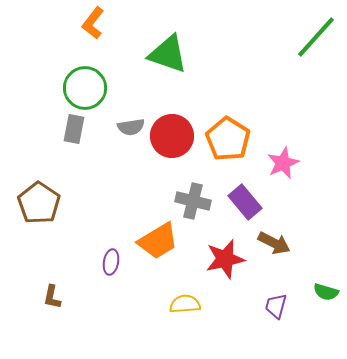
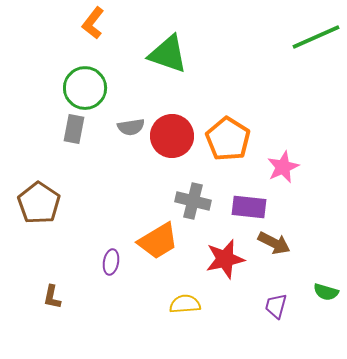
green line: rotated 24 degrees clockwise
pink star: moved 4 px down
purple rectangle: moved 4 px right, 5 px down; rotated 44 degrees counterclockwise
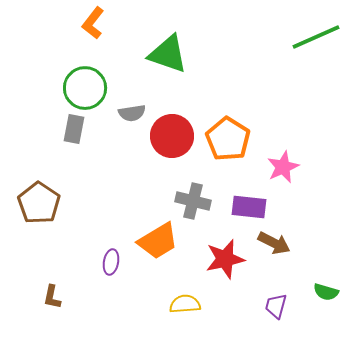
gray semicircle: moved 1 px right, 14 px up
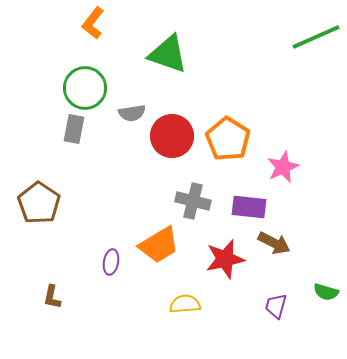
orange trapezoid: moved 1 px right, 4 px down
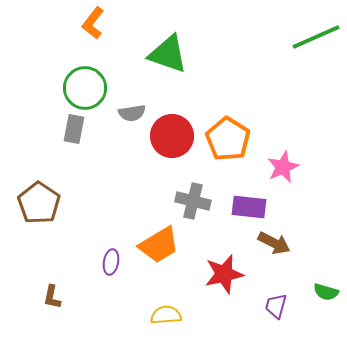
red star: moved 1 px left, 15 px down
yellow semicircle: moved 19 px left, 11 px down
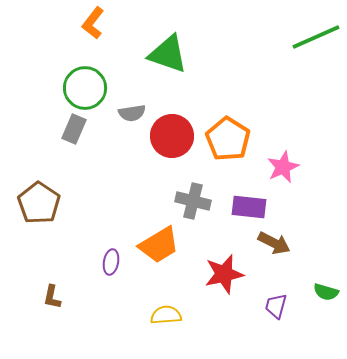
gray rectangle: rotated 12 degrees clockwise
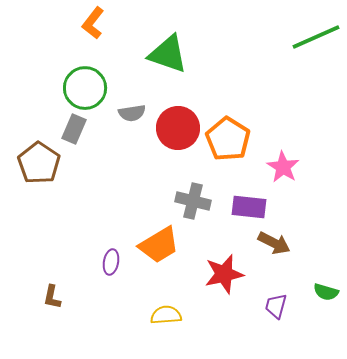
red circle: moved 6 px right, 8 px up
pink star: rotated 16 degrees counterclockwise
brown pentagon: moved 40 px up
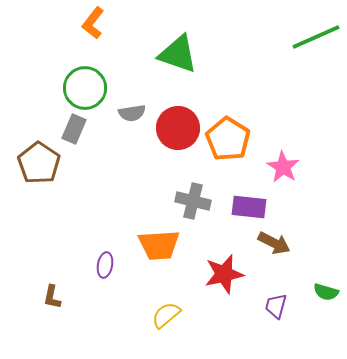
green triangle: moved 10 px right
orange trapezoid: rotated 27 degrees clockwise
purple ellipse: moved 6 px left, 3 px down
yellow semicircle: rotated 36 degrees counterclockwise
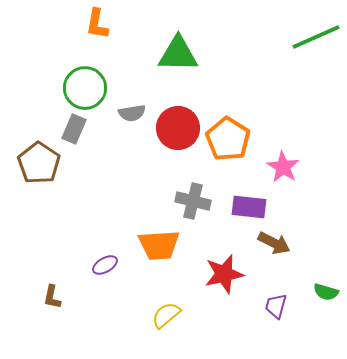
orange L-shape: moved 4 px right, 1 px down; rotated 28 degrees counterclockwise
green triangle: rotated 18 degrees counterclockwise
purple ellipse: rotated 50 degrees clockwise
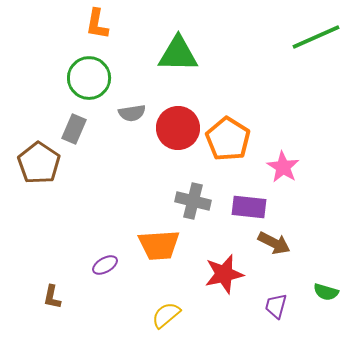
green circle: moved 4 px right, 10 px up
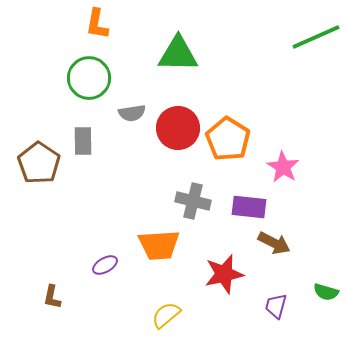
gray rectangle: moved 9 px right, 12 px down; rotated 24 degrees counterclockwise
